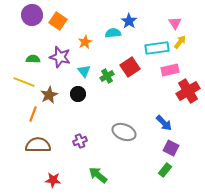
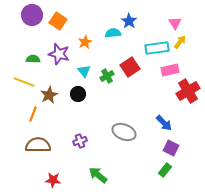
purple star: moved 1 px left, 3 px up
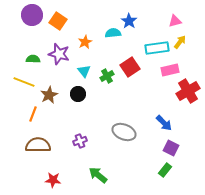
pink triangle: moved 2 px up; rotated 48 degrees clockwise
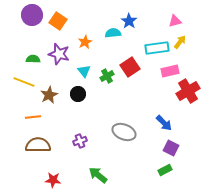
pink rectangle: moved 1 px down
orange line: moved 3 px down; rotated 63 degrees clockwise
green rectangle: rotated 24 degrees clockwise
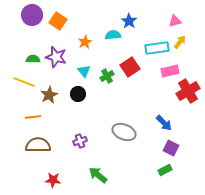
cyan semicircle: moved 2 px down
purple star: moved 3 px left, 3 px down
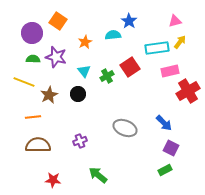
purple circle: moved 18 px down
gray ellipse: moved 1 px right, 4 px up
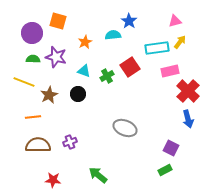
orange square: rotated 18 degrees counterclockwise
cyan triangle: rotated 32 degrees counterclockwise
red cross: rotated 15 degrees counterclockwise
blue arrow: moved 24 px right, 4 px up; rotated 30 degrees clockwise
purple cross: moved 10 px left, 1 px down
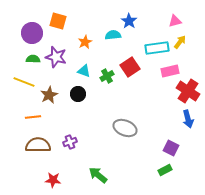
red cross: rotated 10 degrees counterclockwise
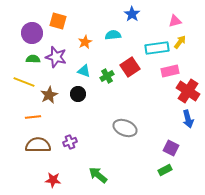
blue star: moved 3 px right, 7 px up
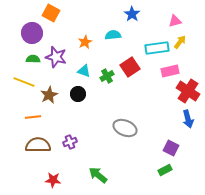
orange square: moved 7 px left, 8 px up; rotated 12 degrees clockwise
